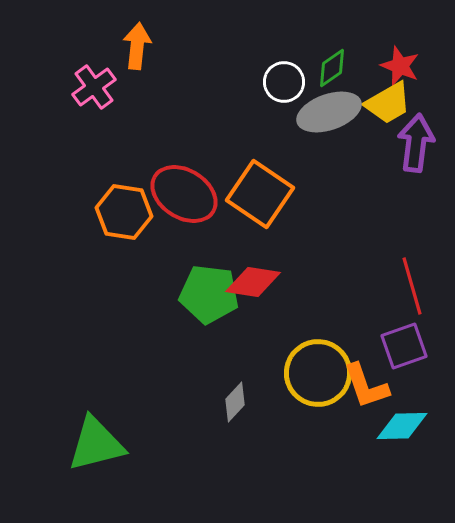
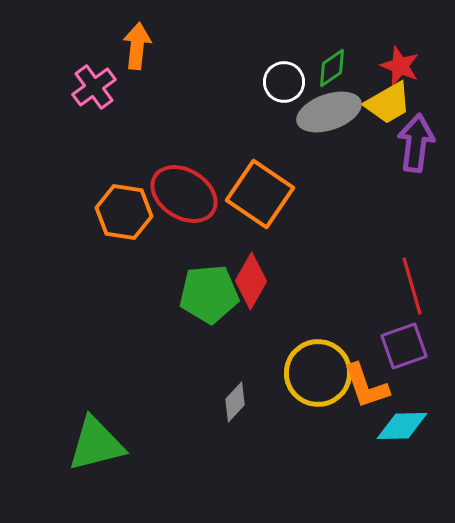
red diamond: moved 2 px left, 1 px up; rotated 70 degrees counterclockwise
green pentagon: rotated 12 degrees counterclockwise
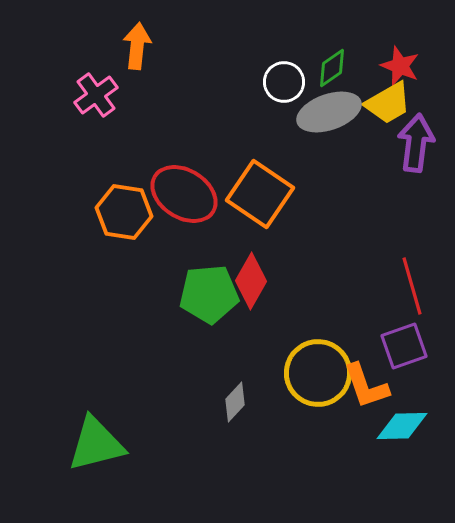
pink cross: moved 2 px right, 8 px down
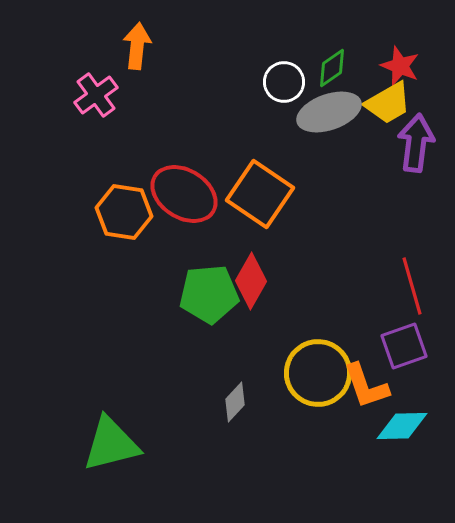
green triangle: moved 15 px right
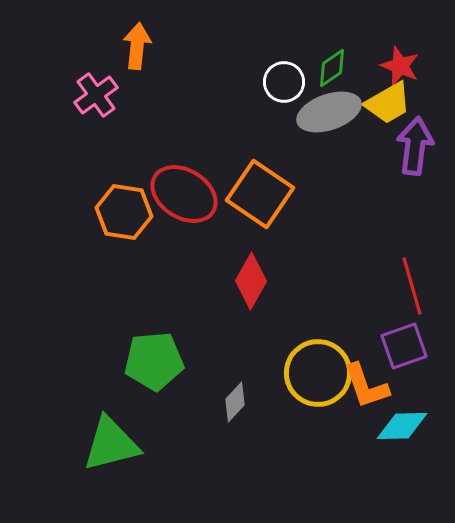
purple arrow: moved 1 px left, 3 px down
green pentagon: moved 55 px left, 67 px down
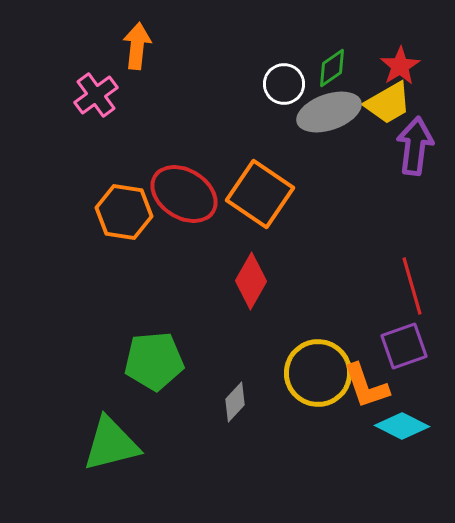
red star: rotated 18 degrees clockwise
white circle: moved 2 px down
cyan diamond: rotated 28 degrees clockwise
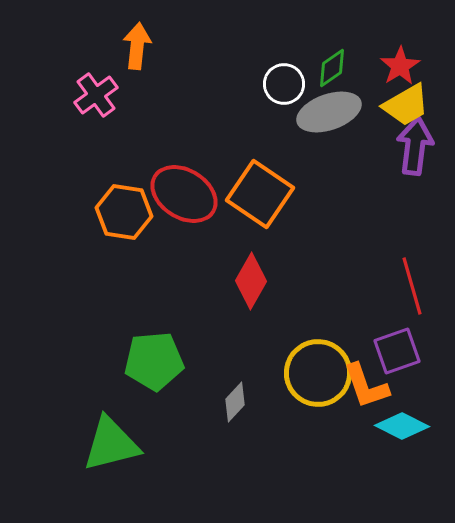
yellow trapezoid: moved 18 px right, 2 px down
purple square: moved 7 px left, 5 px down
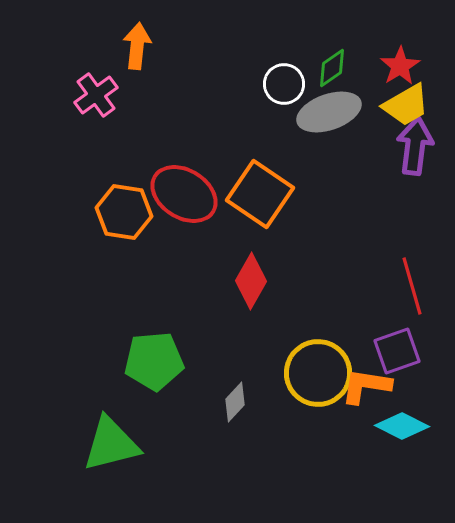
orange L-shape: rotated 118 degrees clockwise
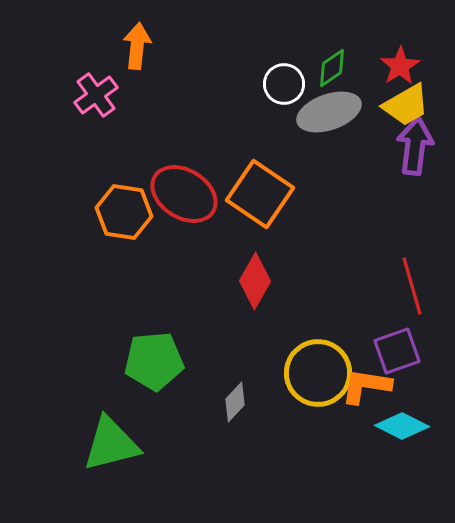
red diamond: moved 4 px right
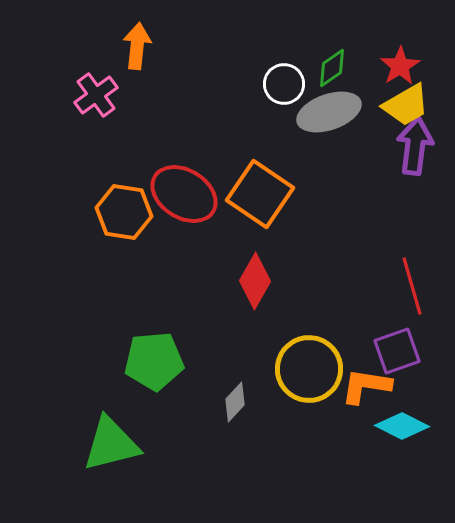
yellow circle: moved 9 px left, 4 px up
